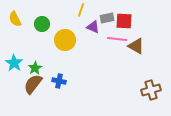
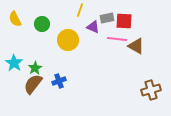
yellow line: moved 1 px left
yellow circle: moved 3 px right
blue cross: rotated 32 degrees counterclockwise
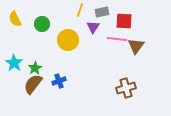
gray rectangle: moved 5 px left, 6 px up
purple triangle: rotated 40 degrees clockwise
brown triangle: rotated 36 degrees clockwise
brown cross: moved 25 px left, 2 px up
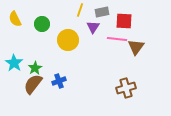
brown triangle: moved 1 px down
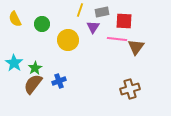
brown cross: moved 4 px right, 1 px down
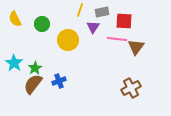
brown cross: moved 1 px right, 1 px up; rotated 12 degrees counterclockwise
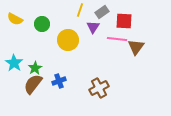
gray rectangle: rotated 24 degrees counterclockwise
yellow semicircle: rotated 35 degrees counterclockwise
brown cross: moved 32 px left
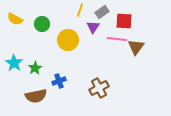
brown semicircle: moved 3 px right, 12 px down; rotated 140 degrees counterclockwise
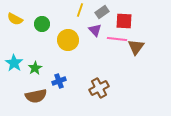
purple triangle: moved 2 px right, 3 px down; rotated 16 degrees counterclockwise
